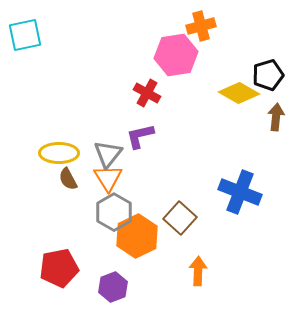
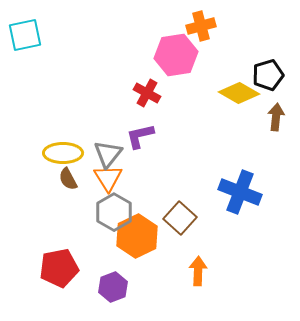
yellow ellipse: moved 4 px right
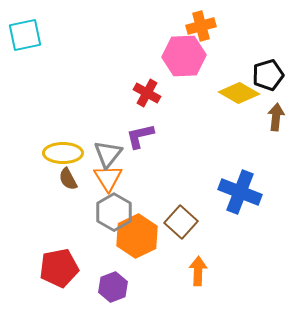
pink hexagon: moved 8 px right, 1 px down; rotated 6 degrees clockwise
brown square: moved 1 px right, 4 px down
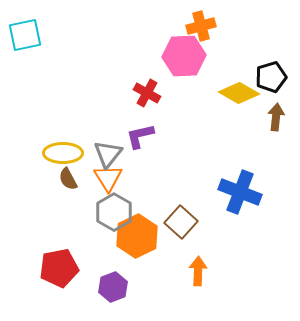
black pentagon: moved 3 px right, 2 px down
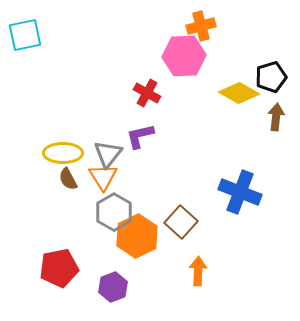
orange triangle: moved 5 px left, 1 px up
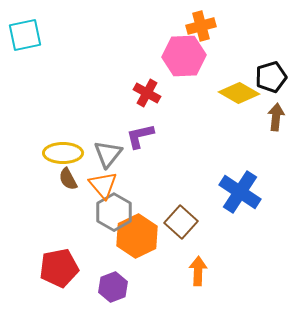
orange triangle: moved 8 px down; rotated 8 degrees counterclockwise
blue cross: rotated 12 degrees clockwise
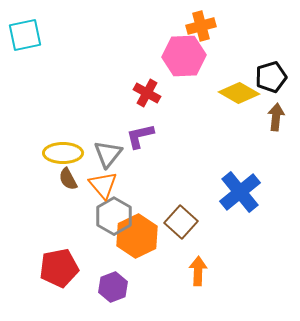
blue cross: rotated 18 degrees clockwise
gray hexagon: moved 4 px down
